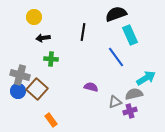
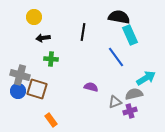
black semicircle: moved 3 px right, 3 px down; rotated 30 degrees clockwise
brown square: rotated 25 degrees counterclockwise
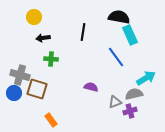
blue circle: moved 4 px left, 2 px down
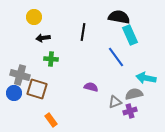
cyan arrow: rotated 138 degrees counterclockwise
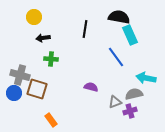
black line: moved 2 px right, 3 px up
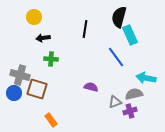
black semicircle: rotated 85 degrees counterclockwise
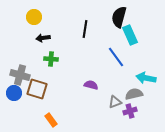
purple semicircle: moved 2 px up
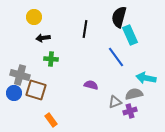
brown square: moved 1 px left, 1 px down
